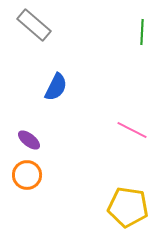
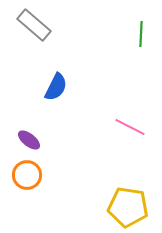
green line: moved 1 px left, 2 px down
pink line: moved 2 px left, 3 px up
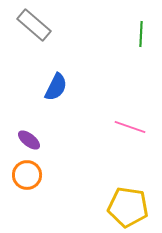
pink line: rotated 8 degrees counterclockwise
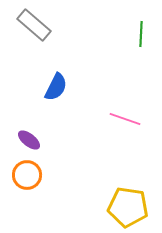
pink line: moved 5 px left, 8 px up
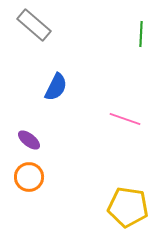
orange circle: moved 2 px right, 2 px down
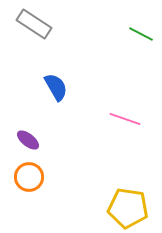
gray rectangle: moved 1 px up; rotated 8 degrees counterclockwise
green line: rotated 65 degrees counterclockwise
blue semicircle: rotated 56 degrees counterclockwise
purple ellipse: moved 1 px left
yellow pentagon: moved 1 px down
